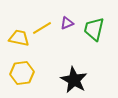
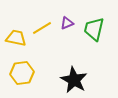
yellow trapezoid: moved 3 px left
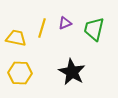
purple triangle: moved 2 px left
yellow line: rotated 42 degrees counterclockwise
yellow hexagon: moved 2 px left; rotated 10 degrees clockwise
black star: moved 2 px left, 8 px up
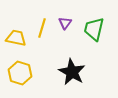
purple triangle: rotated 32 degrees counterclockwise
yellow hexagon: rotated 15 degrees clockwise
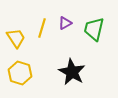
purple triangle: rotated 24 degrees clockwise
yellow trapezoid: rotated 45 degrees clockwise
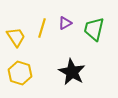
yellow trapezoid: moved 1 px up
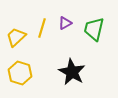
yellow trapezoid: rotated 100 degrees counterclockwise
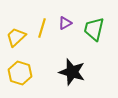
black star: rotated 12 degrees counterclockwise
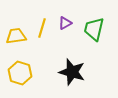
yellow trapezoid: moved 1 px up; rotated 35 degrees clockwise
